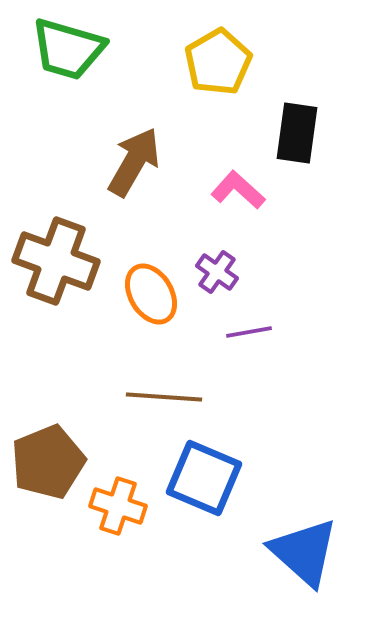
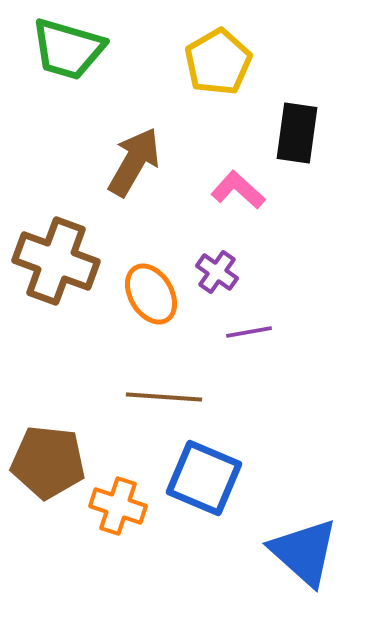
brown pentagon: rotated 28 degrees clockwise
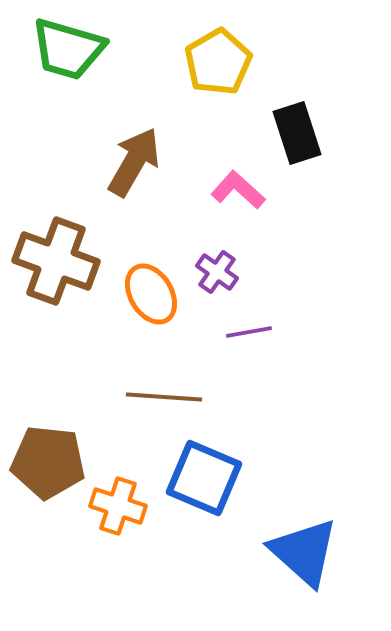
black rectangle: rotated 26 degrees counterclockwise
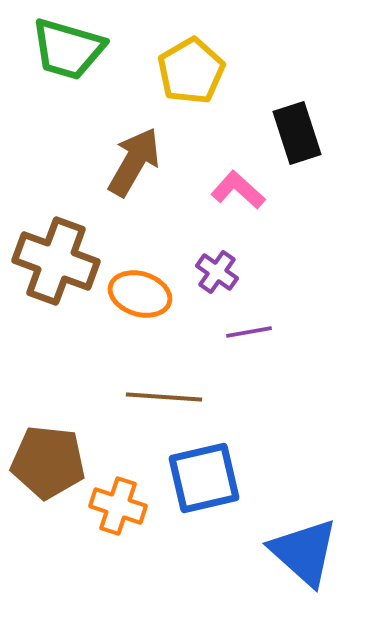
yellow pentagon: moved 27 px left, 9 px down
orange ellipse: moved 11 px left; rotated 42 degrees counterclockwise
blue square: rotated 36 degrees counterclockwise
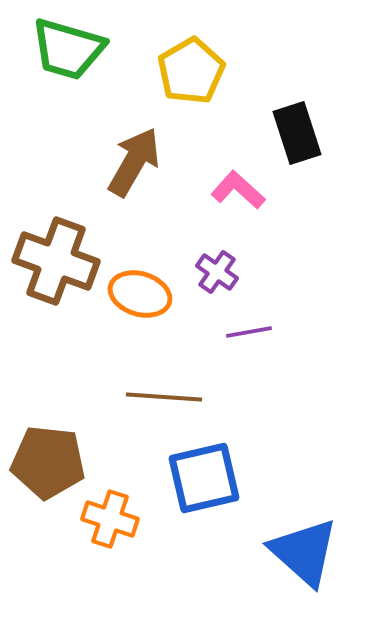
orange cross: moved 8 px left, 13 px down
